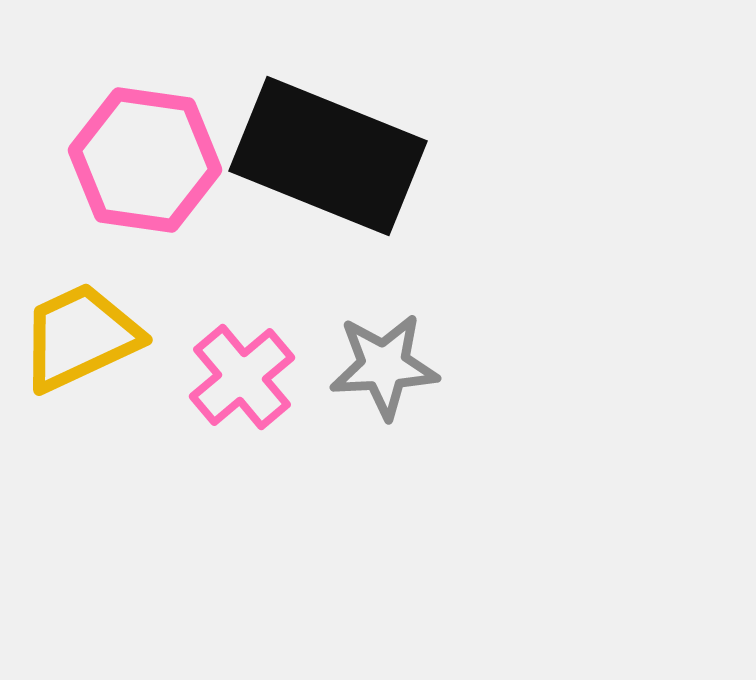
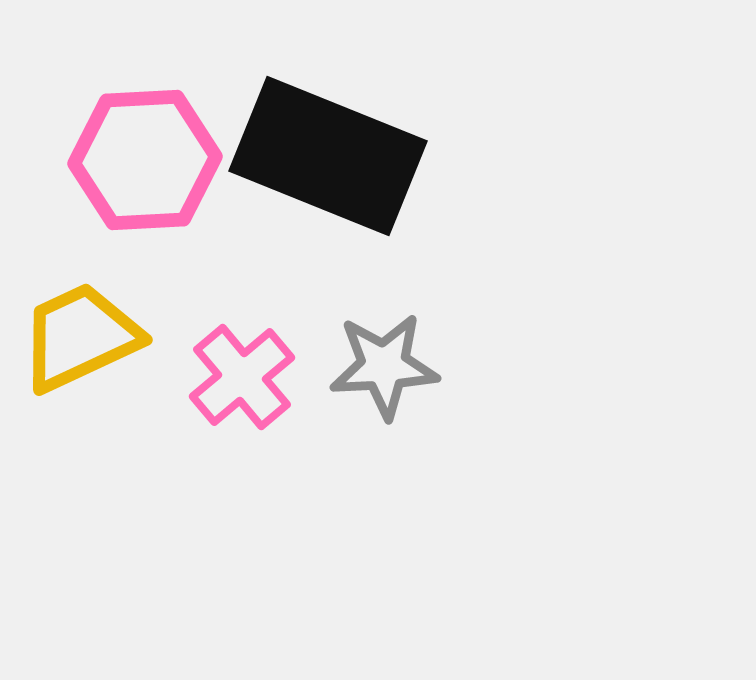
pink hexagon: rotated 11 degrees counterclockwise
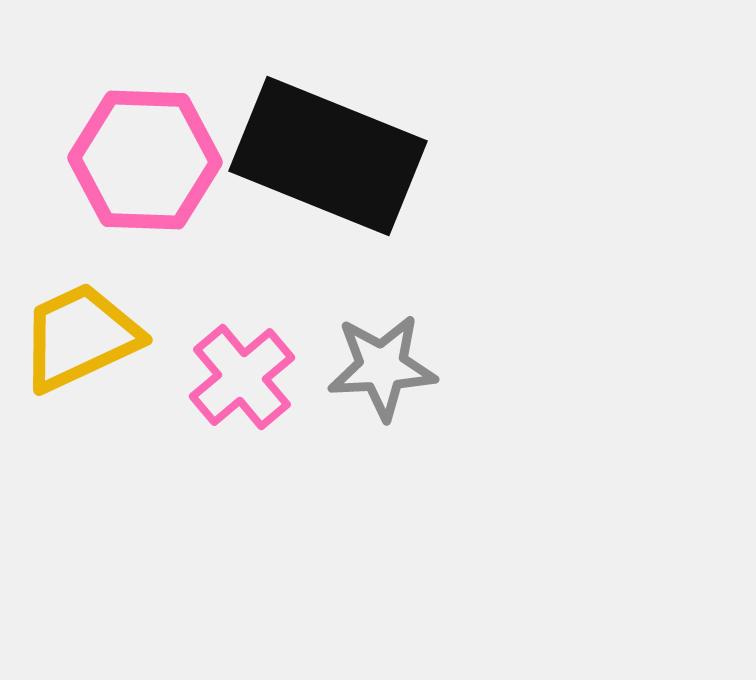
pink hexagon: rotated 5 degrees clockwise
gray star: moved 2 px left, 1 px down
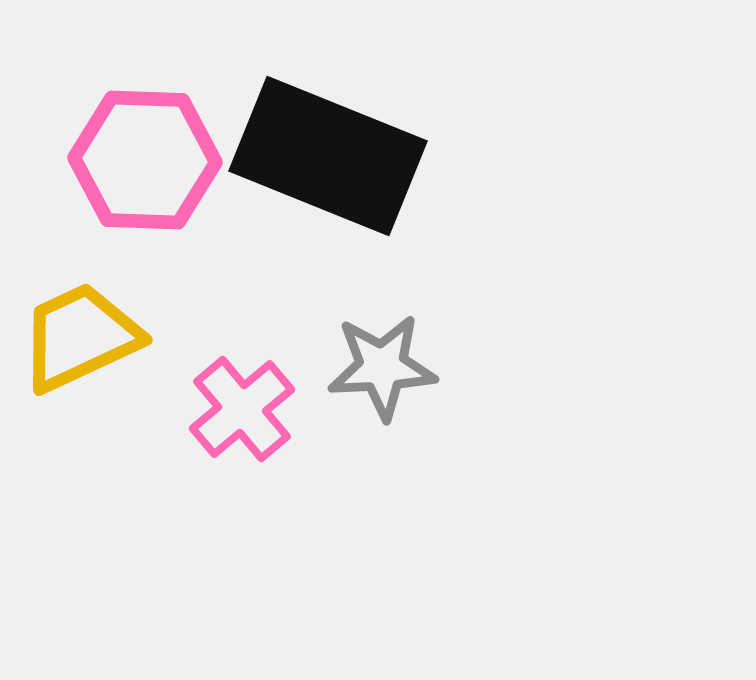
pink cross: moved 32 px down
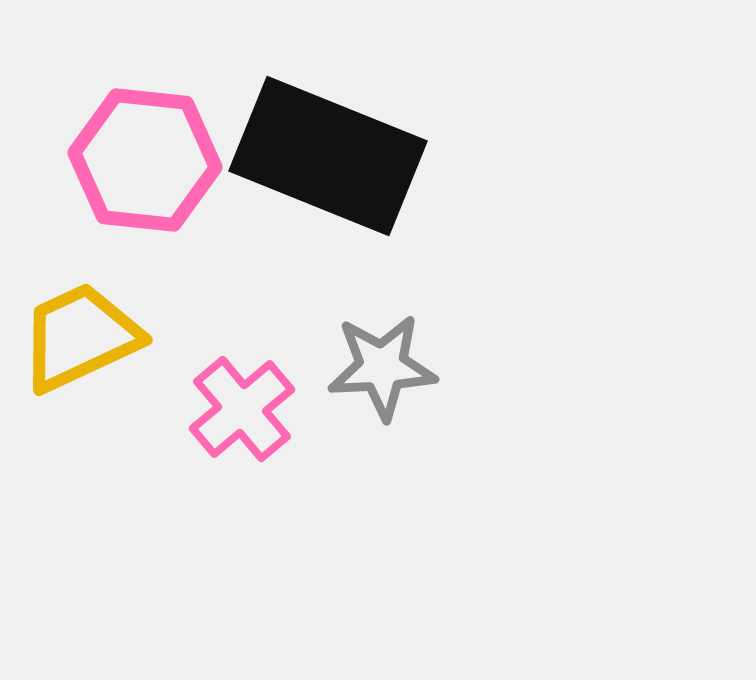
pink hexagon: rotated 4 degrees clockwise
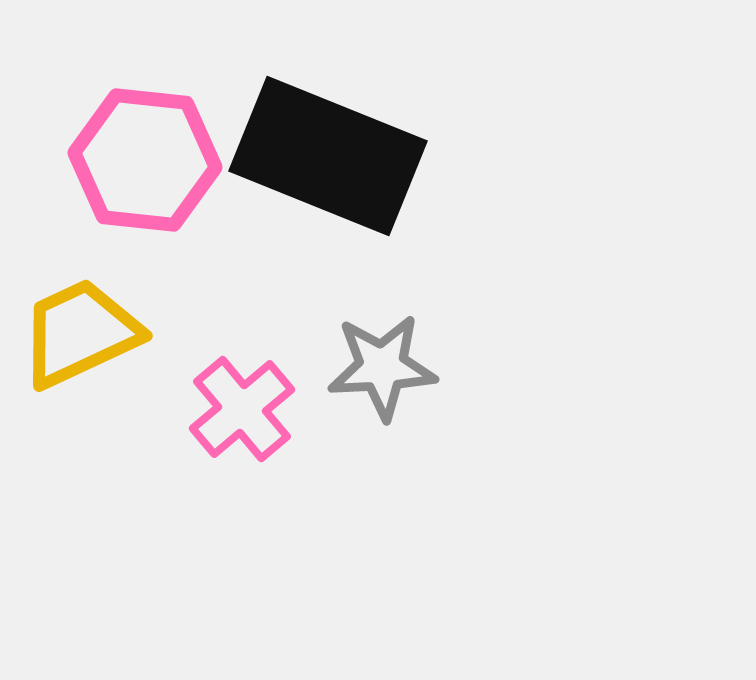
yellow trapezoid: moved 4 px up
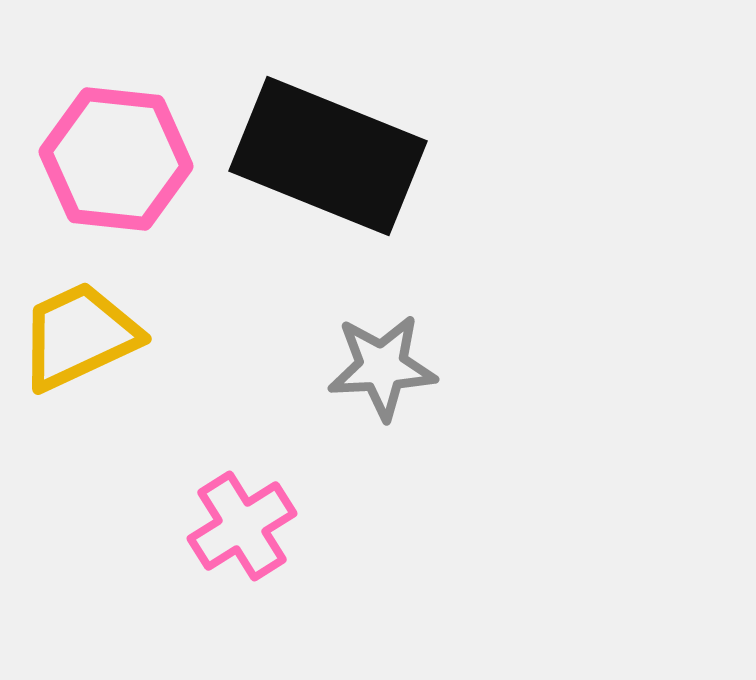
pink hexagon: moved 29 px left, 1 px up
yellow trapezoid: moved 1 px left, 3 px down
pink cross: moved 117 px down; rotated 8 degrees clockwise
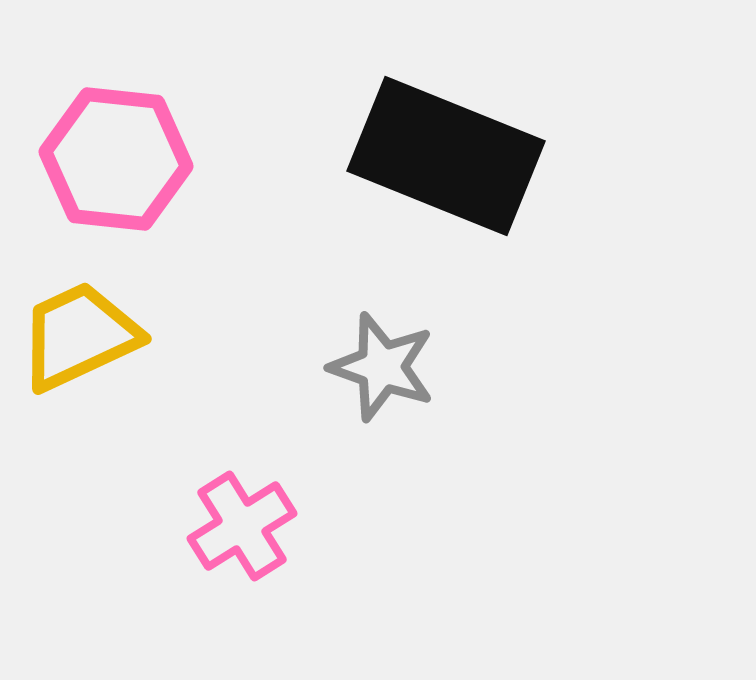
black rectangle: moved 118 px right
gray star: rotated 22 degrees clockwise
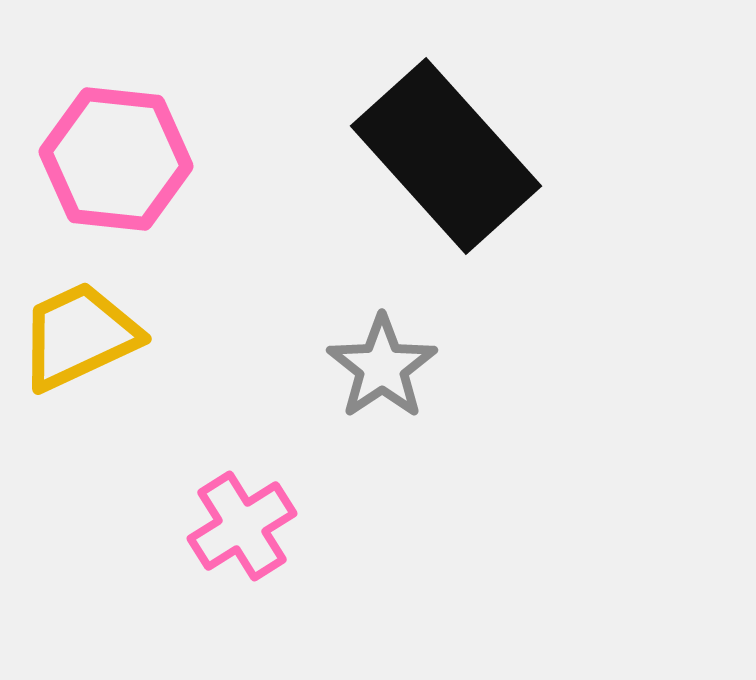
black rectangle: rotated 26 degrees clockwise
gray star: rotated 19 degrees clockwise
